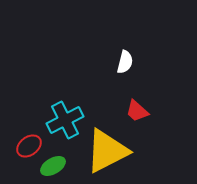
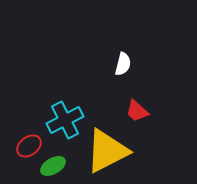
white semicircle: moved 2 px left, 2 px down
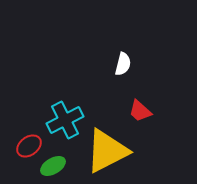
red trapezoid: moved 3 px right
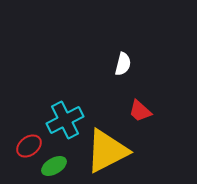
green ellipse: moved 1 px right
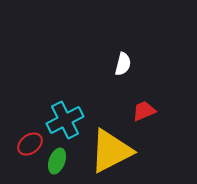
red trapezoid: moved 4 px right; rotated 115 degrees clockwise
red ellipse: moved 1 px right, 2 px up
yellow triangle: moved 4 px right
green ellipse: moved 3 px right, 5 px up; rotated 40 degrees counterclockwise
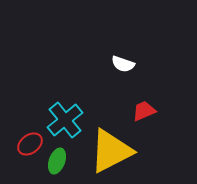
white semicircle: rotated 95 degrees clockwise
cyan cross: rotated 12 degrees counterclockwise
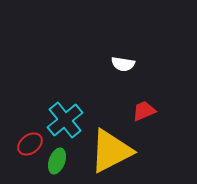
white semicircle: rotated 10 degrees counterclockwise
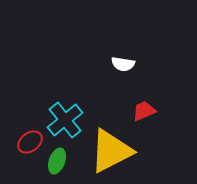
red ellipse: moved 2 px up
